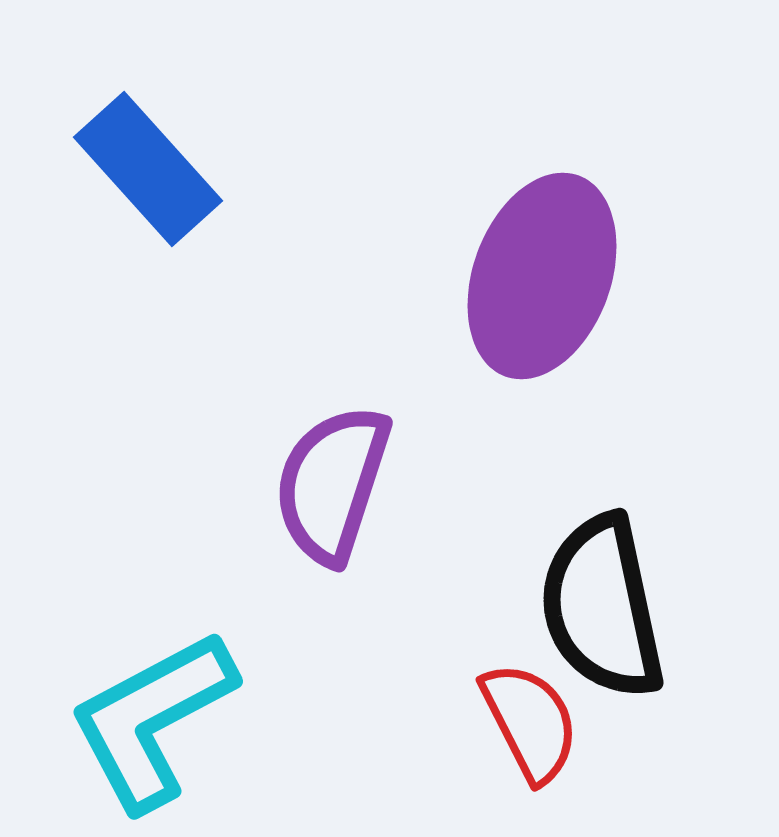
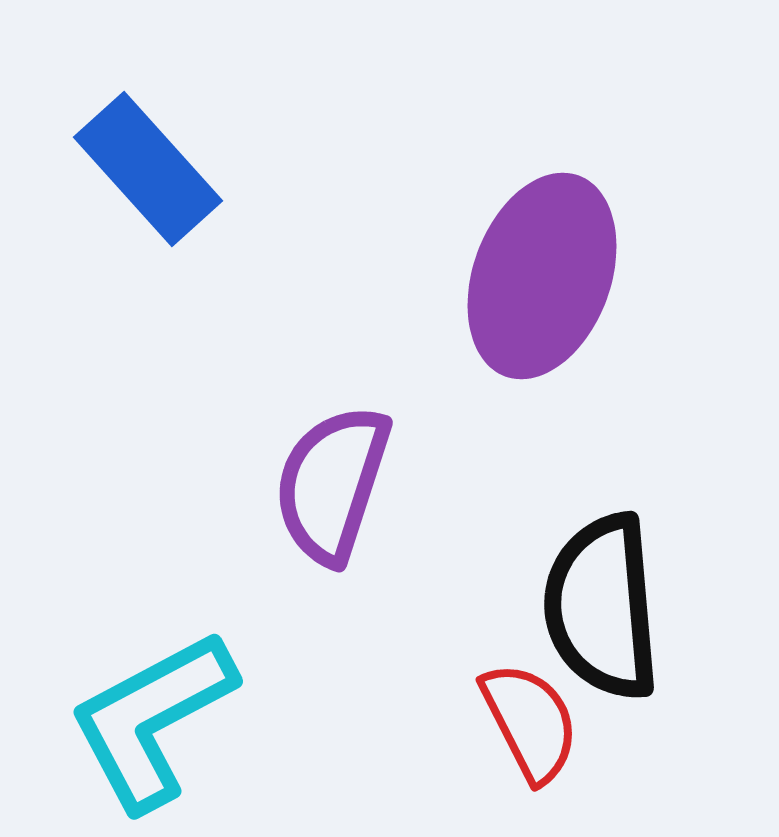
black semicircle: rotated 7 degrees clockwise
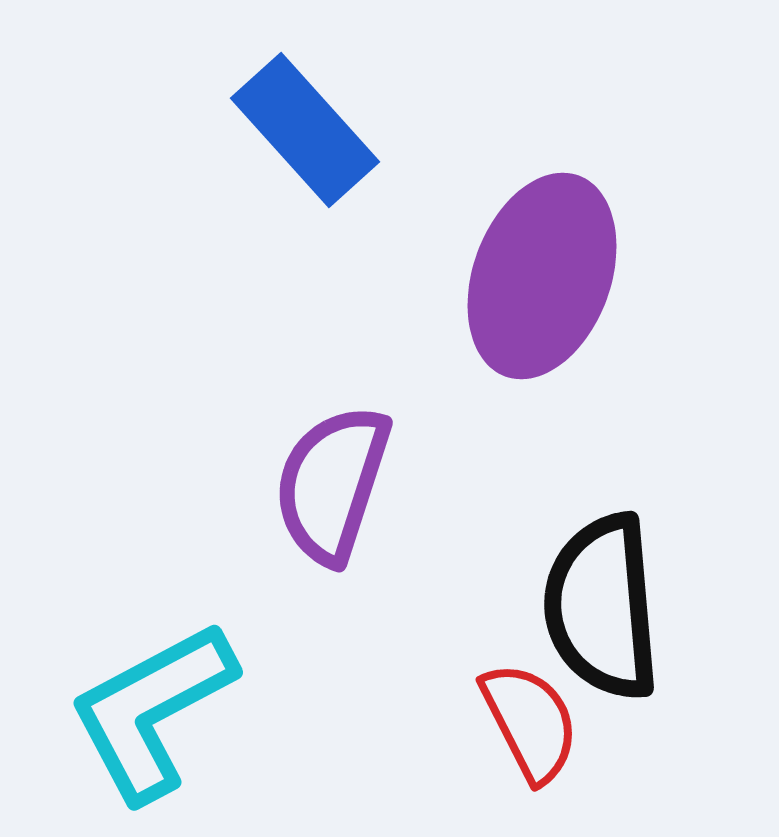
blue rectangle: moved 157 px right, 39 px up
cyan L-shape: moved 9 px up
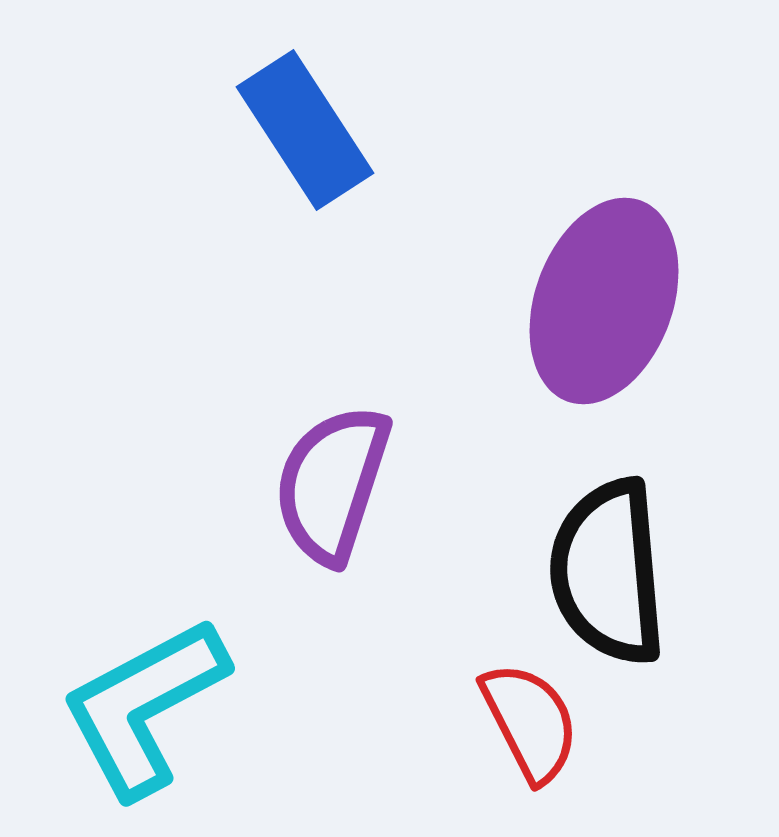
blue rectangle: rotated 9 degrees clockwise
purple ellipse: moved 62 px right, 25 px down
black semicircle: moved 6 px right, 35 px up
cyan L-shape: moved 8 px left, 4 px up
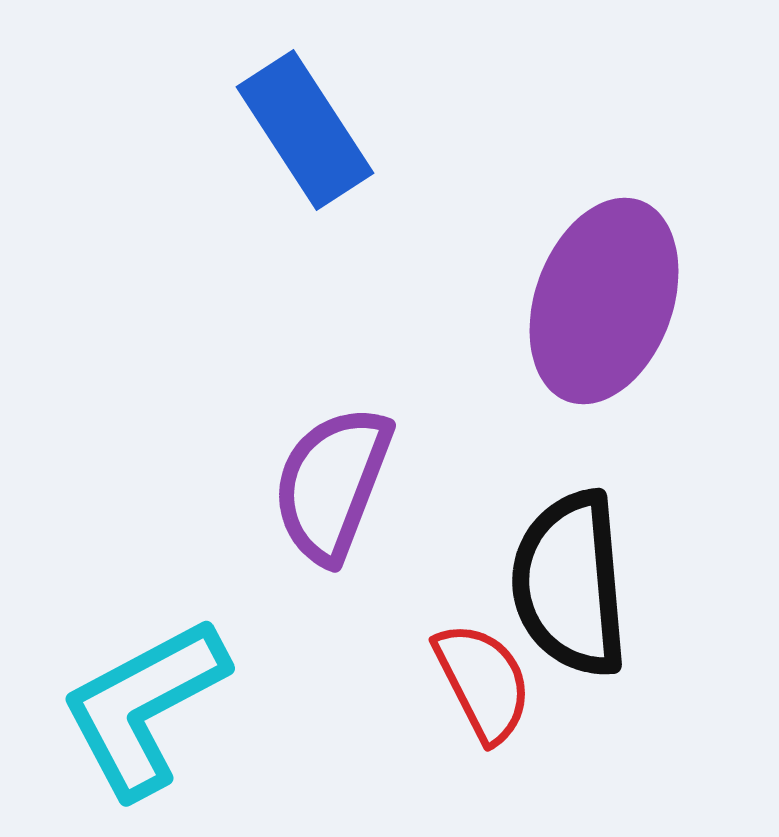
purple semicircle: rotated 3 degrees clockwise
black semicircle: moved 38 px left, 12 px down
red semicircle: moved 47 px left, 40 px up
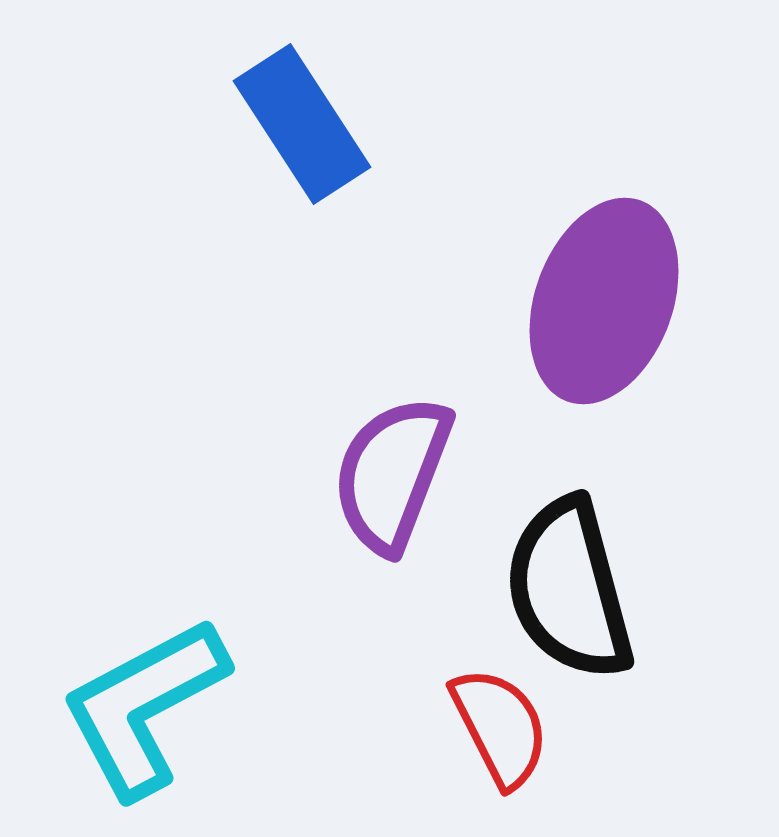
blue rectangle: moved 3 px left, 6 px up
purple semicircle: moved 60 px right, 10 px up
black semicircle: moved 1 px left, 5 px down; rotated 10 degrees counterclockwise
red semicircle: moved 17 px right, 45 px down
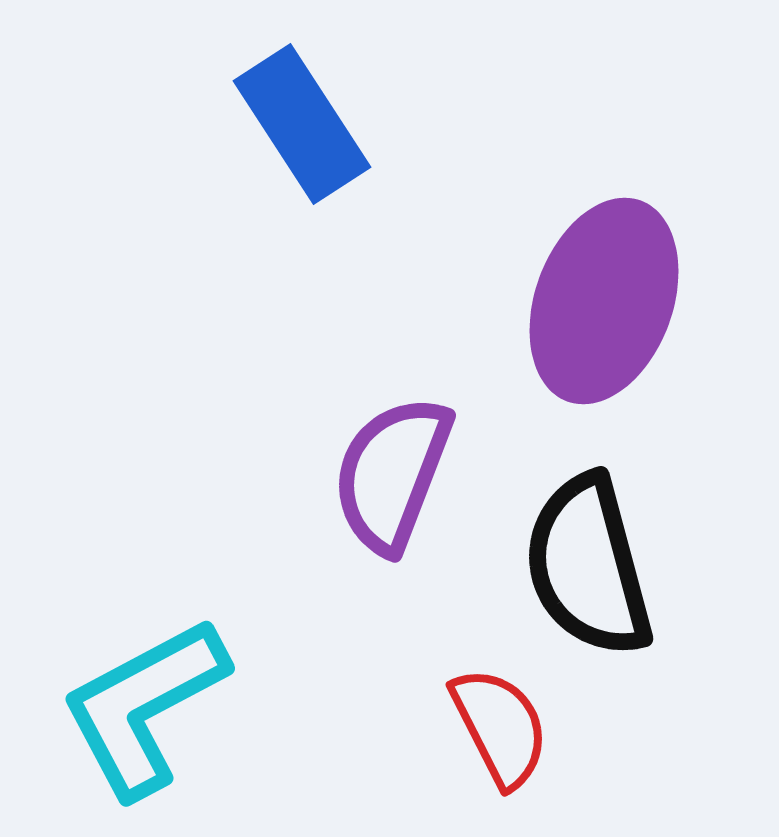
black semicircle: moved 19 px right, 23 px up
